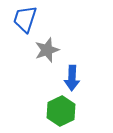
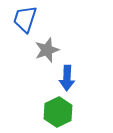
blue arrow: moved 5 px left
green hexagon: moved 3 px left, 1 px down
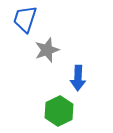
blue arrow: moved 11 px right
green hexagon: moved 1 px right, 1 px up
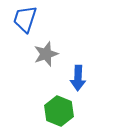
gray star: moved 1 px left, 4 px down
green hexagon: rotated 12 degrees counterclockwise
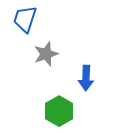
blue arrow: moved 8 px right
green hexagon: rotated 8 degrees clockwise
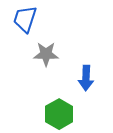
gray star: rotated 20 degrees clockwise
green hexagon: moved 3 px down
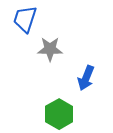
gray star: moved 4 px right, 5 px up
blue arrow: rotated 20 degrees clockwise
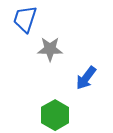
blue arrow: rotated 15 degrees clockwise
green hexagon: moved 4 px left, 1 px down
